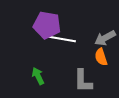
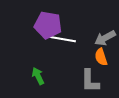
purple pentagon: moved 1 px right
gray L-shape: moved 7 px right
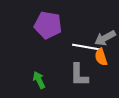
white line: moved 24 px right, 8 px down
green arrow: moved 1 px right, 4 px down
gray L-shape: moved 11 px left, 6 px up
